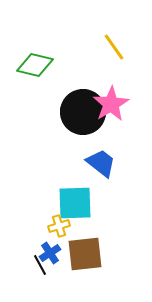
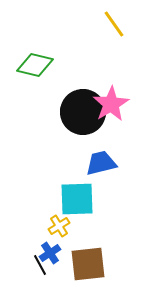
yellow line: moved 23 px up
blue trapezoid: rotated 52 degrees counterclockwise
cyan square: moved 2 px right, 4 px up
yellow cross: rotated 15 degrees counterclockwise
brown square: moved 3 px right, 10 px down
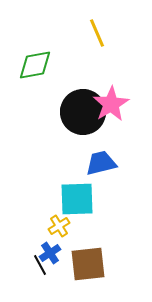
yellow line: moved 17 px left, 9 px down; rotated 12 degrees clockwise
green diamond: rotated 24 degrees counterclockwise
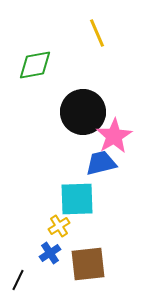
pink star: moved 3 px right, 32 px down
black line: moved 22 px left, 15 px down; rotated 55 degrees clockwise
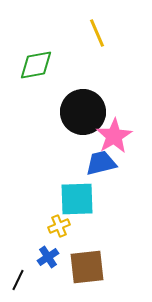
green diamond: moved 1 px right
yellow cross: rotated 10 degrees clockwise
blue cross: moved 2 px left, 4 px down
brown square: moved 1 px left, 3 px down
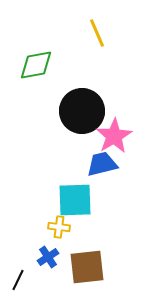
black circle: moved 1 px left, 1 px up
blue trapezoid: moved 1 px right, 1 px down
cyan square: moved 2 px left, 1 px down
yellow cross: moved 1 px down; rotated 30 degrees clockwise
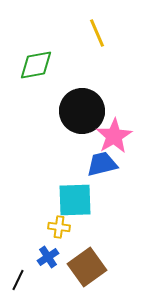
brown square: rotated 30 degrees counterclockwise
